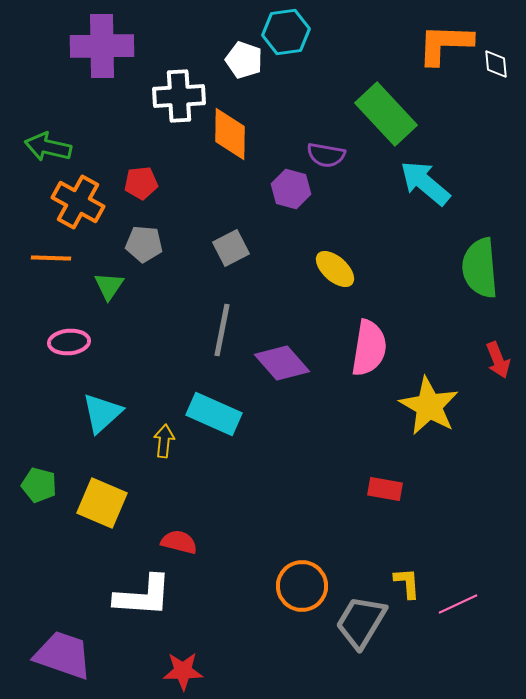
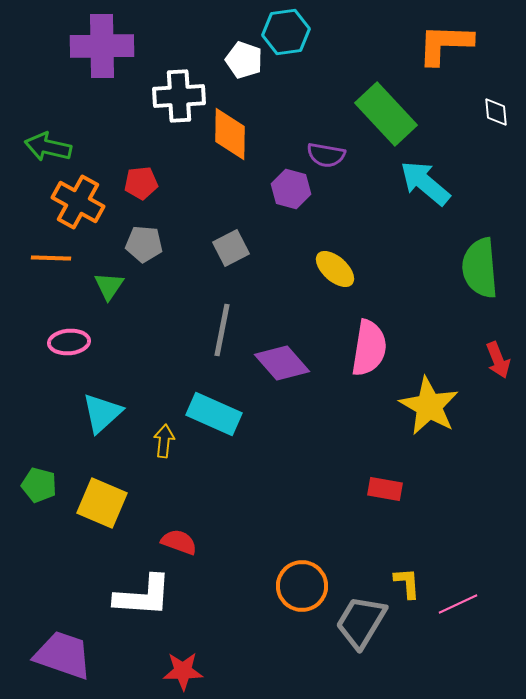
white diamond: moved 48 px down
red semicircle: rotated 6 degrees clockwise
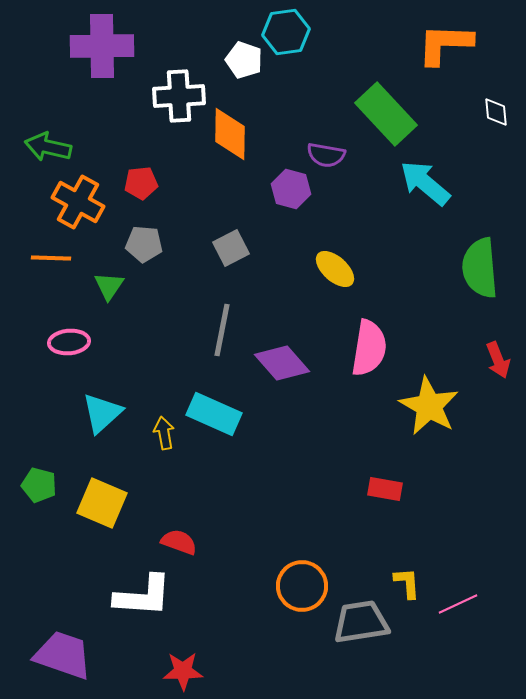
yellow arrow: moved 8 px up; rotated 16 degrees counterclockwise
gray trapezoid: rotated 50 degrees clockwise
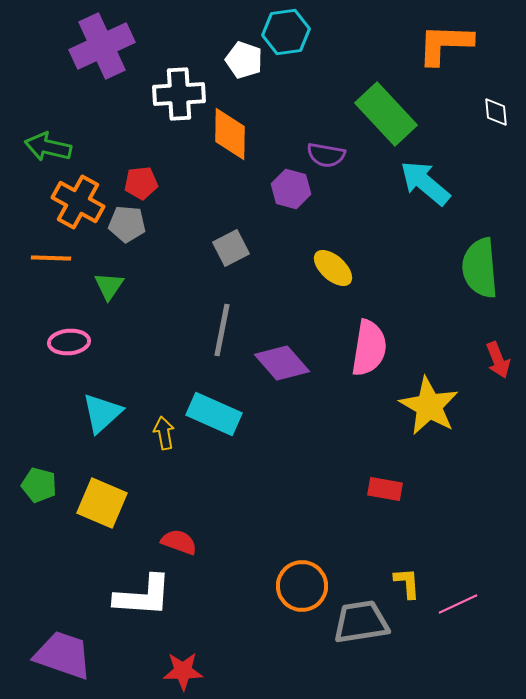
purple cross: rotated 24 degrees counterclockwise
white cross: moved 2 px up
gray pentagon: moved 17 px left, 20 px up
yellow ellipse: moved 2 px left, 1 px up
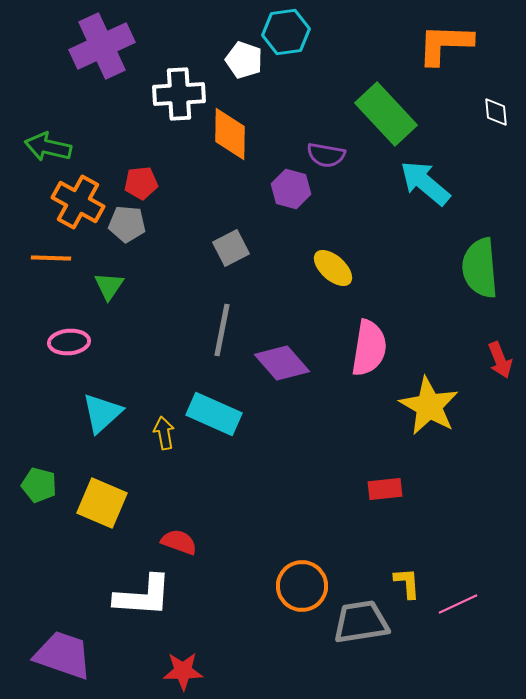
red arrow: moved 2 px right
red rectangle: rotated 16 degrees counterclockwise
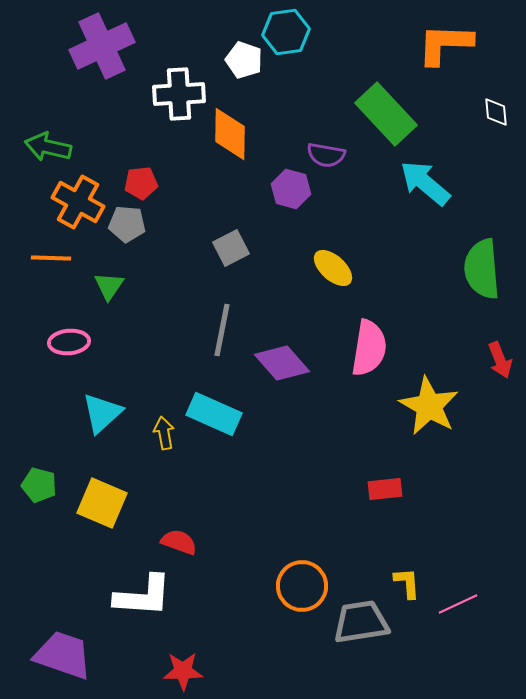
green semicircle: moved 2 px right, 1 px down
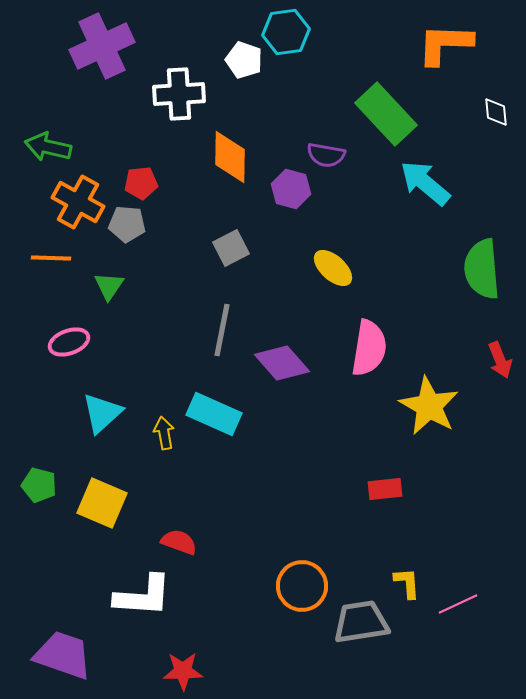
orange diamond: moved 23 px down
pink ellipse: rotated 15 degrees counterclockwise
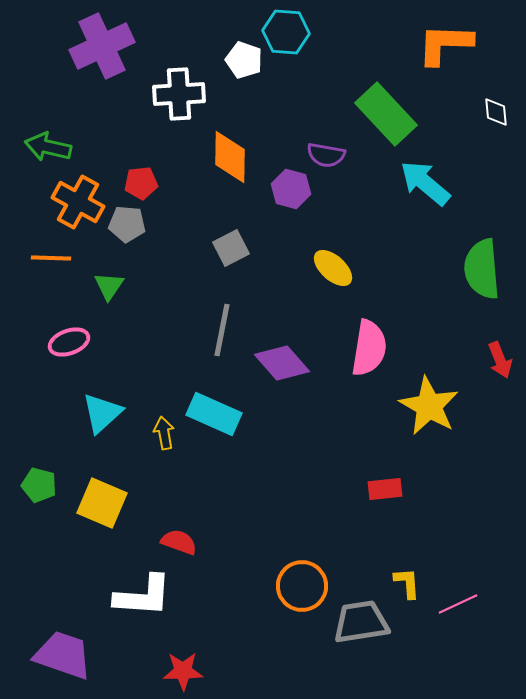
cyan hexagon: rotated 12 degrees clockwise
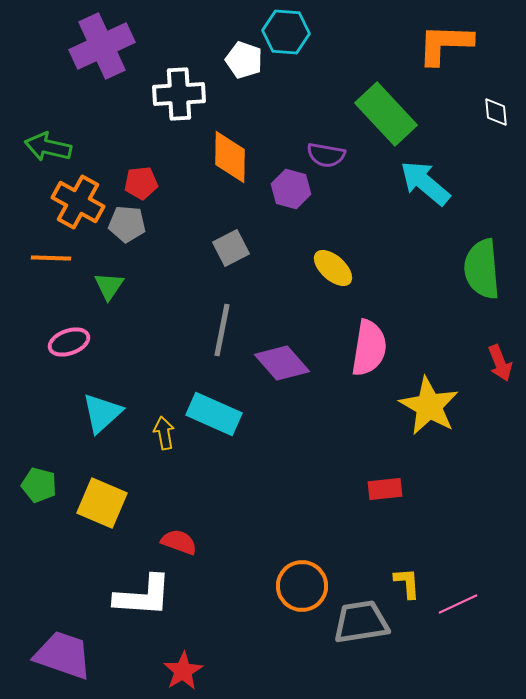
red arrow: moved 3 px down
red star: rotated 30 degrees counterclockwise
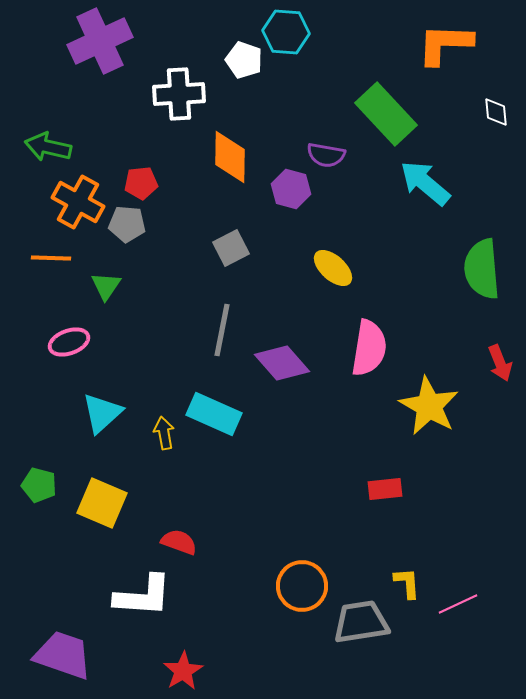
purple cross: moved 2 px left, 5 px up
green triangle: moved 3 px left
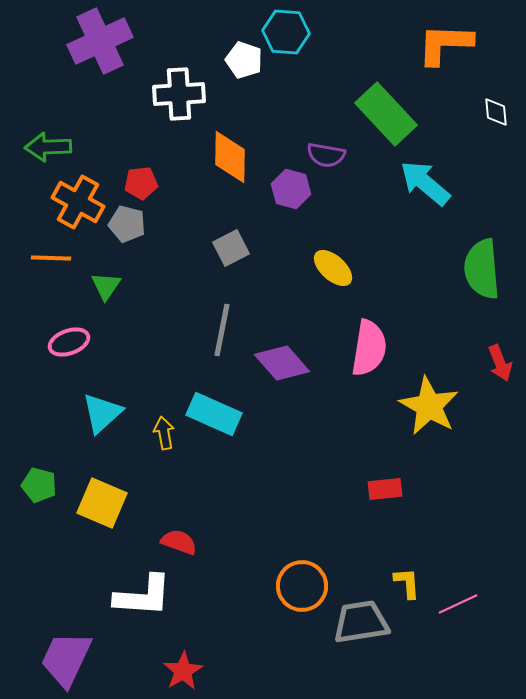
green arrow: rotated 15 degrees counterclockwise
gray pentagon: rotated 9 degrees clockwise
purple trapezoid: moved 3 px right, 4 px down; rotated 84 degrees counterclockwise
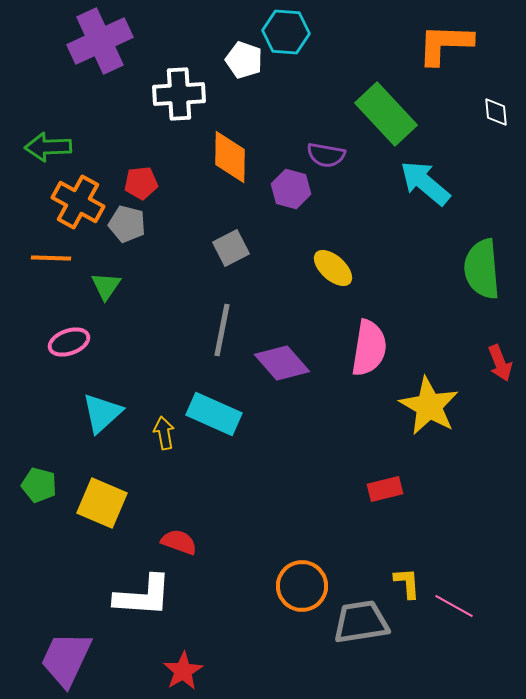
red rectangle: rotated 8 degrees counterclockwise
pink line: moved 4 px left, 2 px down; rotated 54 degrees clockwise
